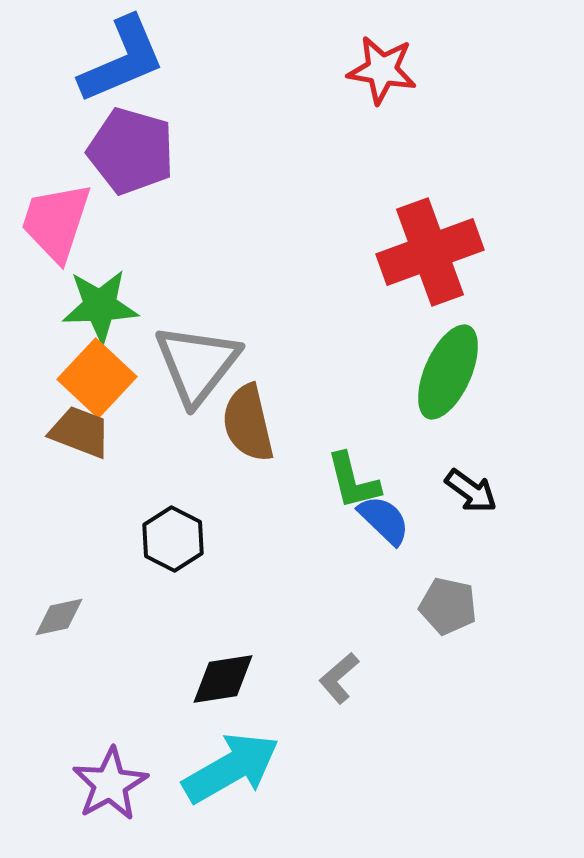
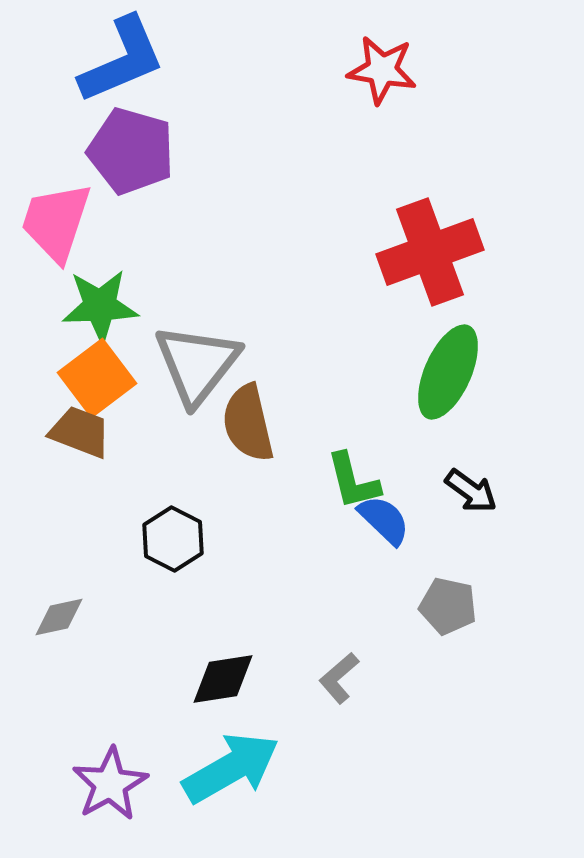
orange square: rotated 10 degrees clockwise
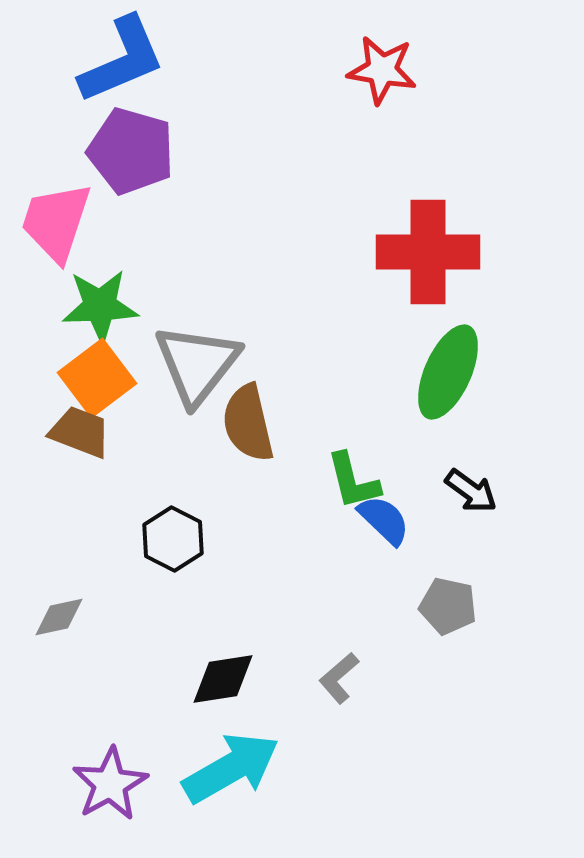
red cross: moved 2 px left; rotated 20 degrees clockwise
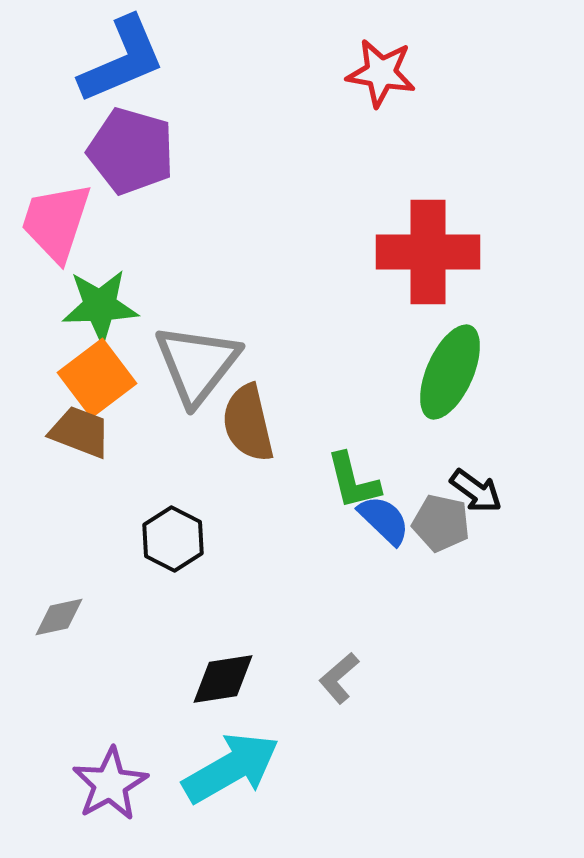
red star: moved 1 px left, 3 px down
green ellipse: moved 2 px right
black arrow: moved 5 px right
gray pentagon: moved 7 px left, 83 px up
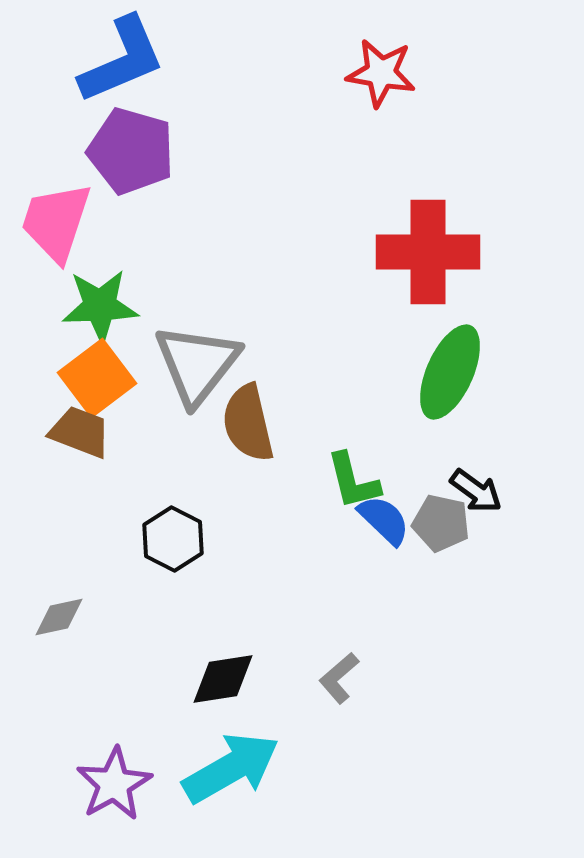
purple star: moved 4 px right
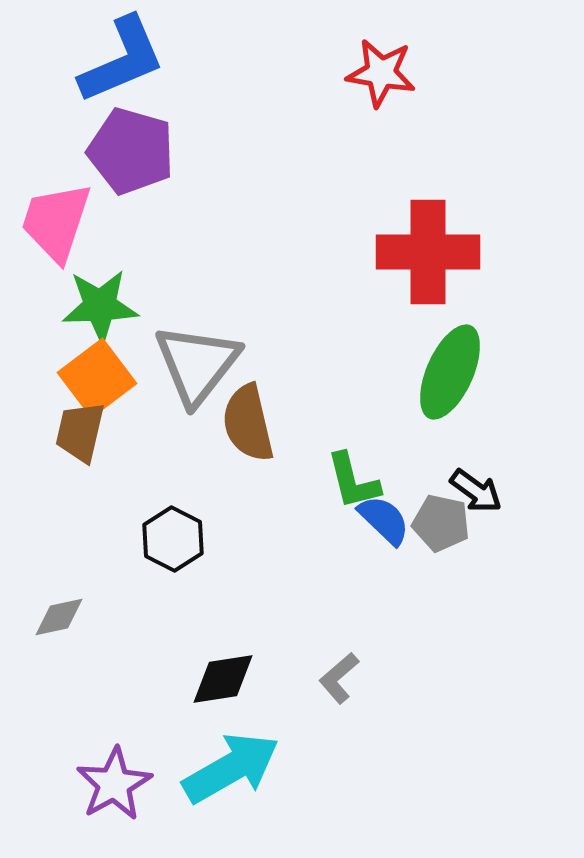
brown trapezoid: rotated 98 degrees counterclockwise
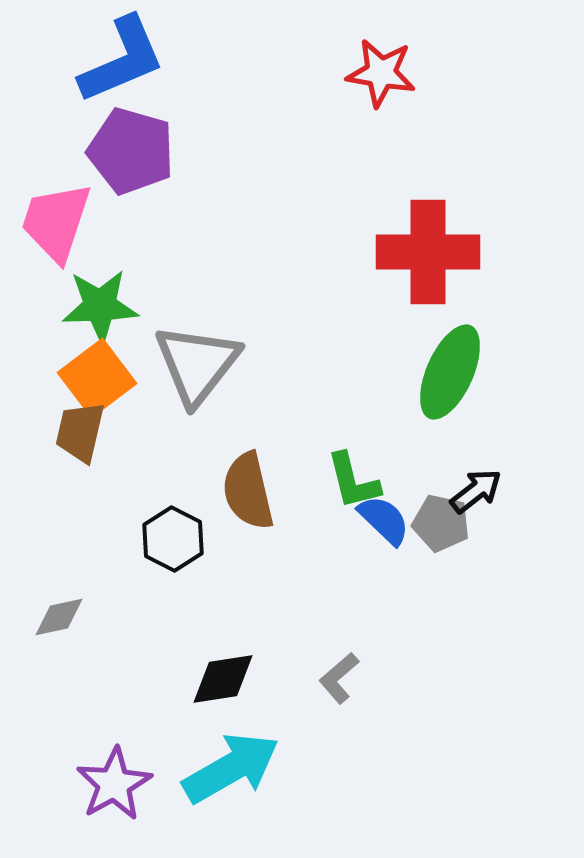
brown semicircle: moved 68 px down
black arrow: rotated 74 degrees counterclockwise
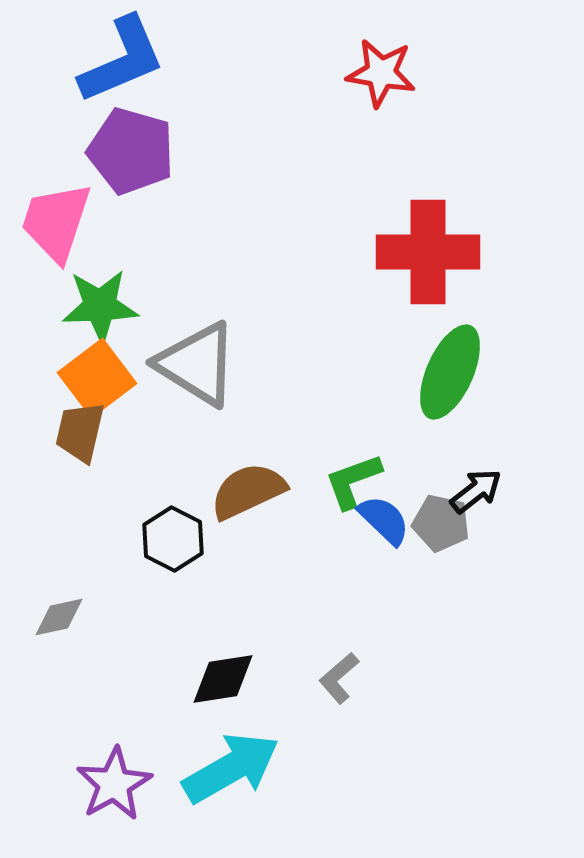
gray triangle: rotated 36 degrees counterclockwise
green L-shape: rotated 84 degrees clockwise
brown semicircle: rotated 78 degrees clockwise
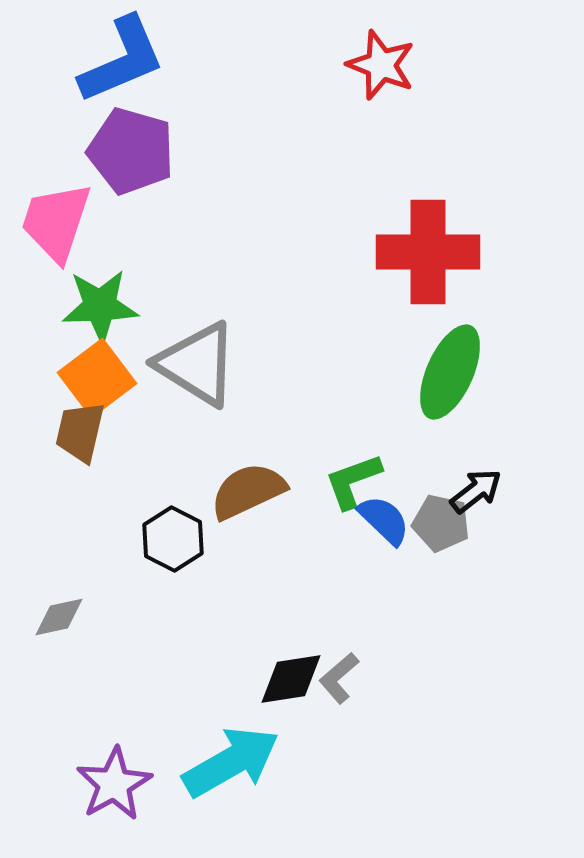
red star: moved 8 px up; rotated 12 degrees clockwise
black diamond: moved 68 px right
cyan arrow: moved 6 px up
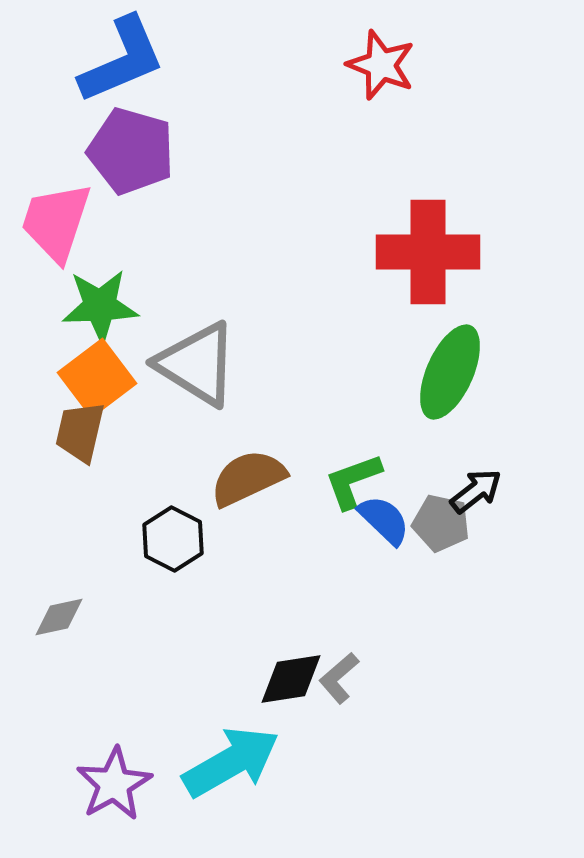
brown semicircle: moved 13 px up
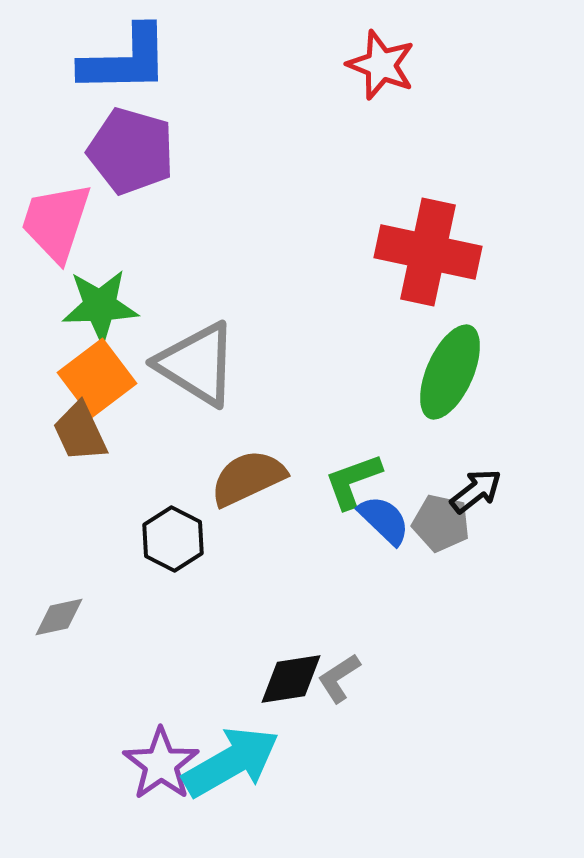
blue L-shape: moved 3 px right; rotated 22 degrees clockwise
red cross: rotated 12 degrees clockwise
brown trapezoid: rotated 38 degrees counterclockwise
gray L-shape: rotated 8 degrees clockwise
purple star: moved 47 px right, 20 px up; rotated 6 degrees counterclockwise
